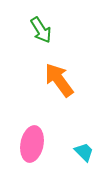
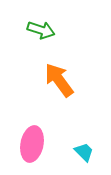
green arrow: rotated 40 degrees counterclockwise
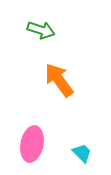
cyan trapezoid: moved 2 px left, 1 px down
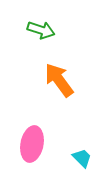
cyan trapezoid: moved 5 px down
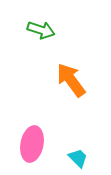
orange arrow: moved 12 px right
cyan trapezoid: moved 4 px left
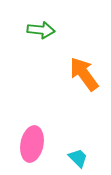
green arrow: rotated 12 degrees counterclockwise
orange arrow: moved 13 px right, 6 px up
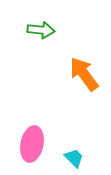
cyan trapezoid: moved 4 px left
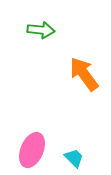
pink ellipse: moved 6 px down; rotated 12 degrees clockwise
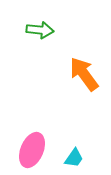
green arrow: moved 1 px left
cyan trapezoid: rotated 80 degrees clockwise
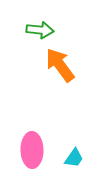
orange arrow: moved 24 px left, 9 px up
pink ellipse: rotated 24 degrees counterclockwise
